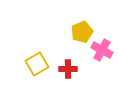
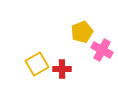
red cross: moved 6 px left
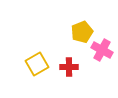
red cross: moved 7 px right, 2 px up
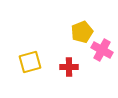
yellow square: moved 7 px left, 2 px up; rotated 15 degrees clockwise
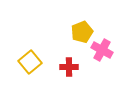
yellow square: rotated 25 degrees counterclockwise
